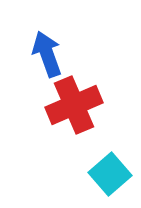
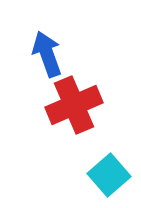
cyan square: moved 1 px left, 1 px down
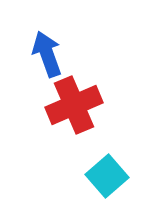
cyan square: moved 2 px left, 1 px down
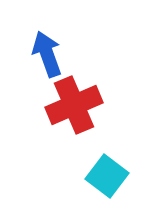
cyan square: rotated 12 degrees counterclockwise
